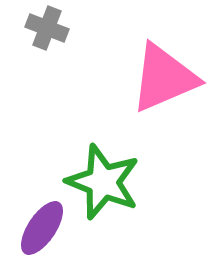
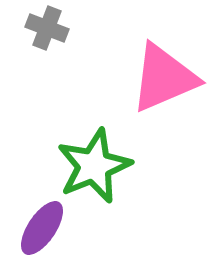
green star: moved 9 px left, 16 px up; rotated 28 degrees clockwise
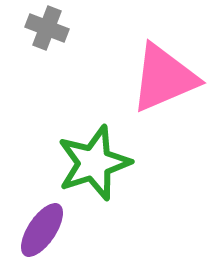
green star: moved 3 px up; rotated 4 degrees clockwise
purple ellipse: moved 2 px down
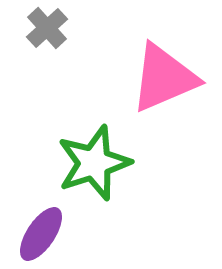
gray cross: rotated 27 degrees clockwise
purple ellipse: moved 1 px left, 4 px down
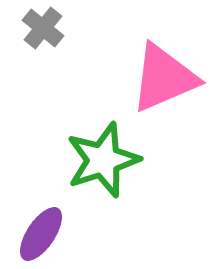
gray cross: moved 4 px left; rotated 9 degrees counterclockwise
green star: moved 9 px right, 3 px up
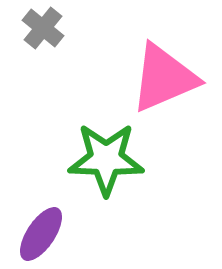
green star: moved 3 px right, 1 px up; rotated 20 degrees clockwise
